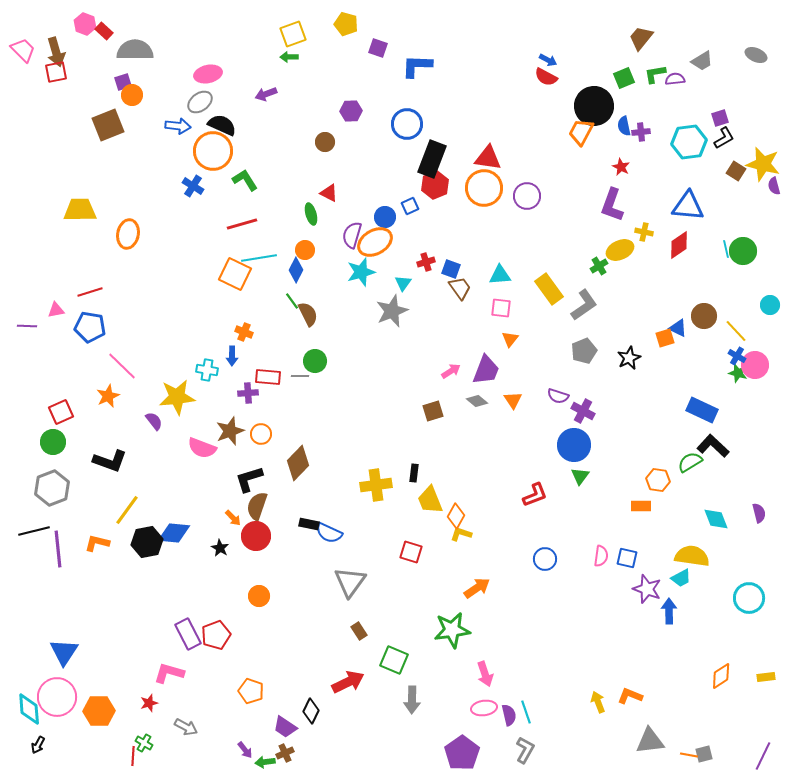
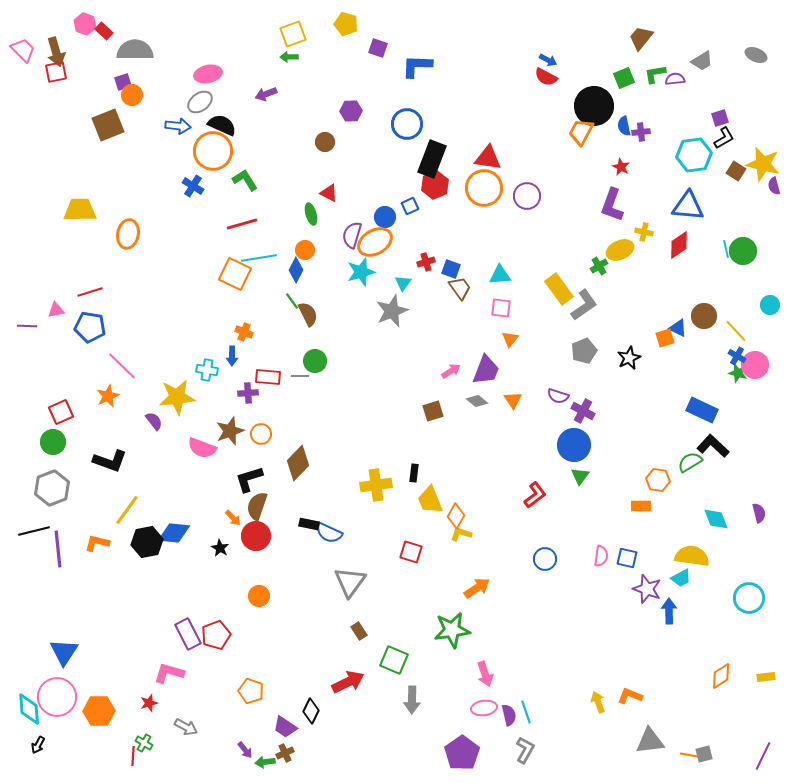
cyan hexagon at (689, 142): moved 5 px right, 13 px down
yellow rectangle at (549, 289): moved 10 px right
red L-shape at (535, 495): rotated 16 degrees counterclockwise
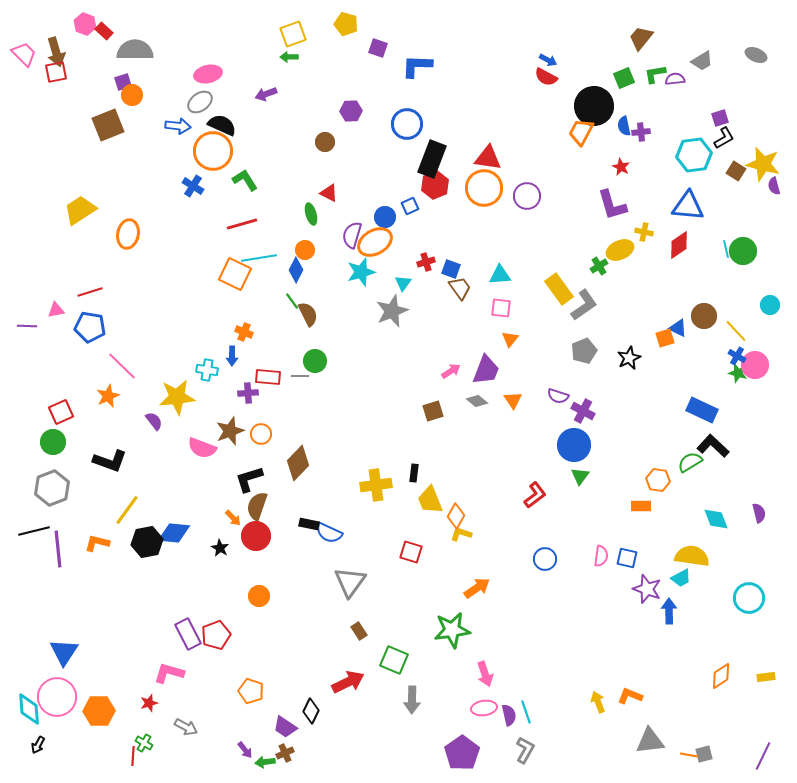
pink trapezoid at (23, 50): moved 1 px right, 4 px down
purple L-shape at (612, 205): rotated 36 degrees counterclockwise
yellow trapezoid at (80, 210): rotated 32 degrees counterclockwise
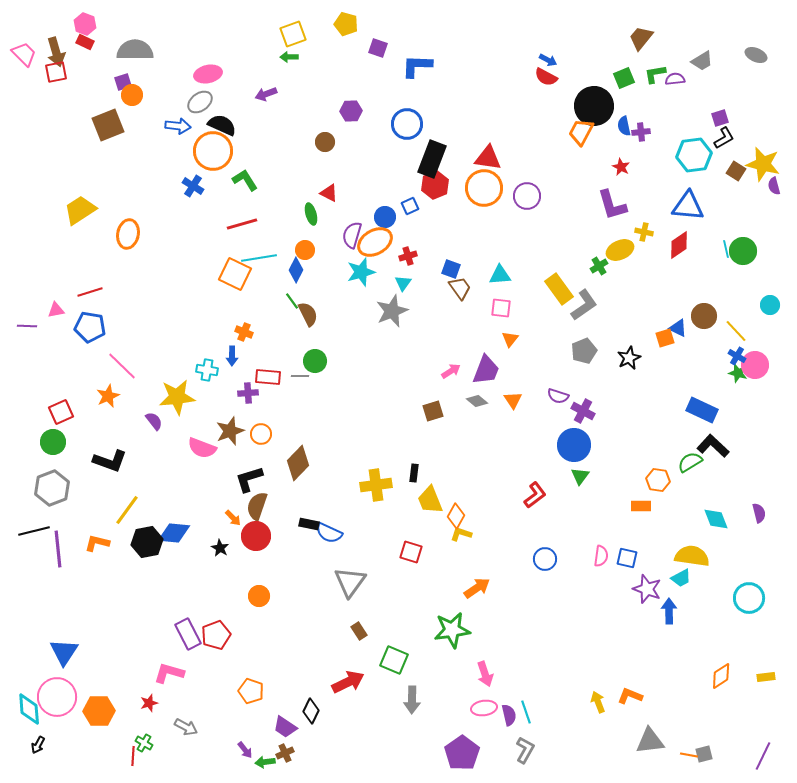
red rectangle at (104, 31): moved 19 px left, 11 px down; rotated 18 degrees counterclockwise
red cross at (426, 262): moved 18 px left, 6 px up
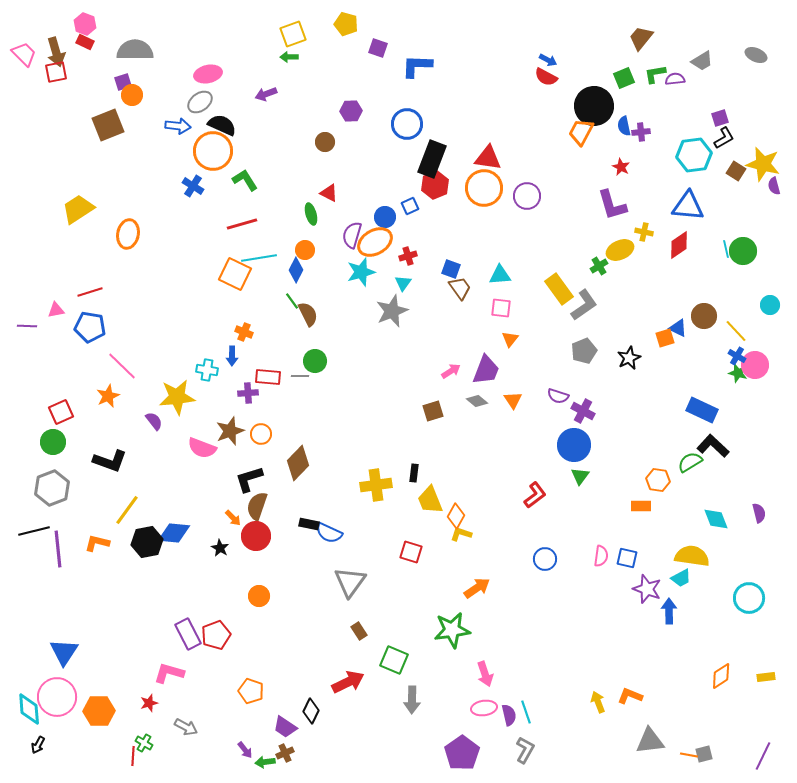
yellow trapezoid at (80, 210): moved 2 px left, 1 px up
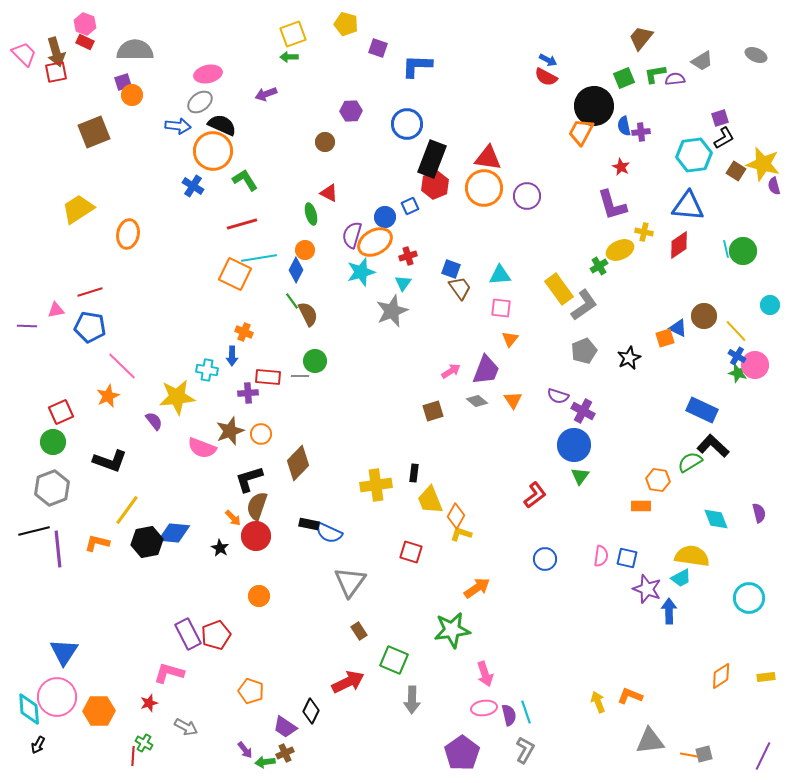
brown square at (108, 125): moved 14 px left, 7 px down
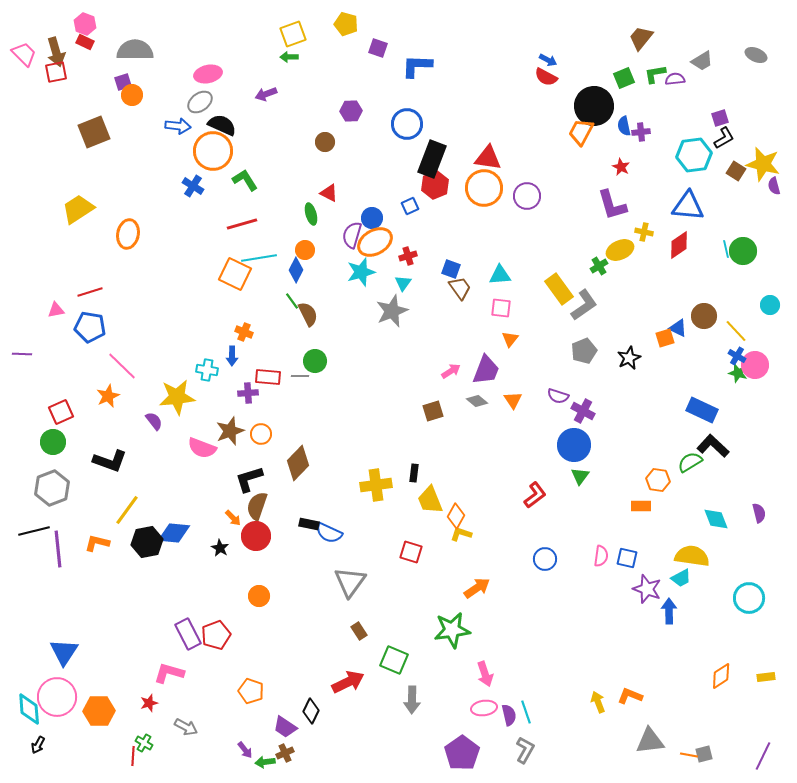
blue circle at (385, 217): moved 13 px left, 1 px down
purple line at (27, 326): moved 5 px left, 28 px down
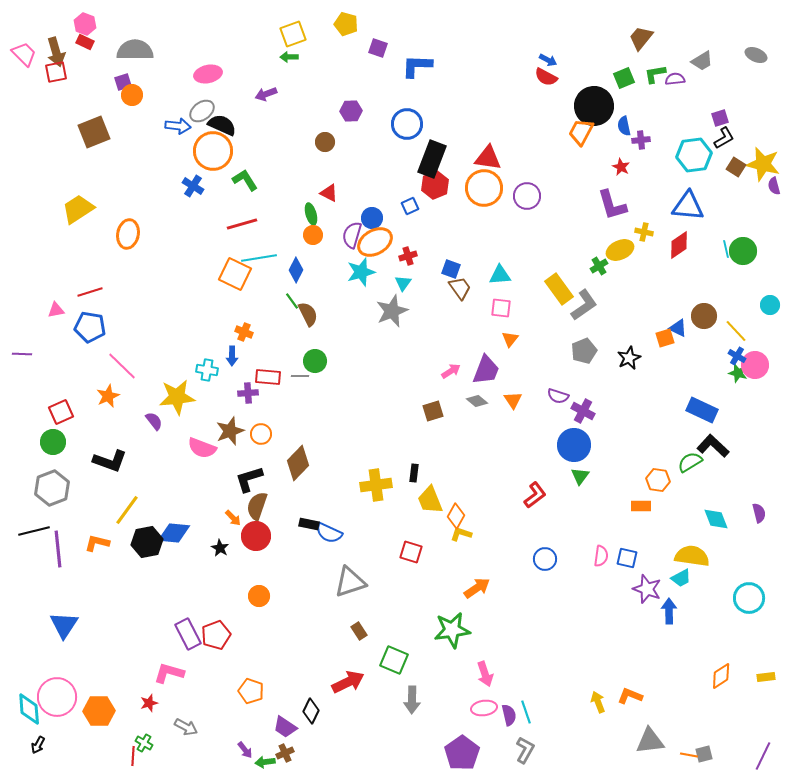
gray ellipse at (200, 102): moved 2 px right, 9 px down
purple cross at (641, 132): moved 8 px down
brown square at (736, 171): moved 4 px up
orange circle at (305, 250): moved 8 px right, 15 px up
gray triangle at (350, 582): rotated 36 degrees clockwise
blue triangle at (64, 652): moved 27 px up
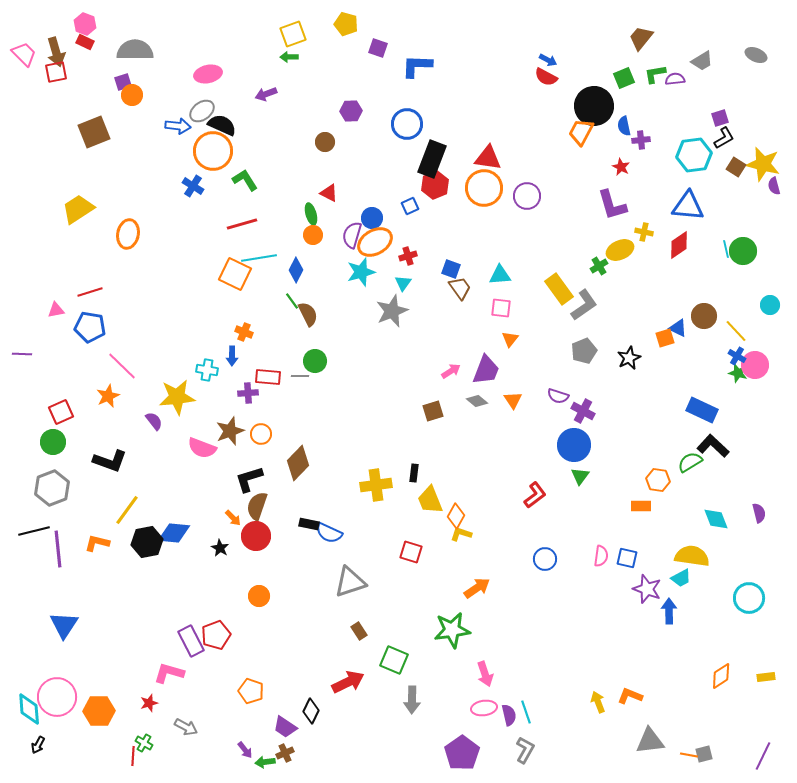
purple rectangle at (188, 634): moved 3 px right, 7 px down
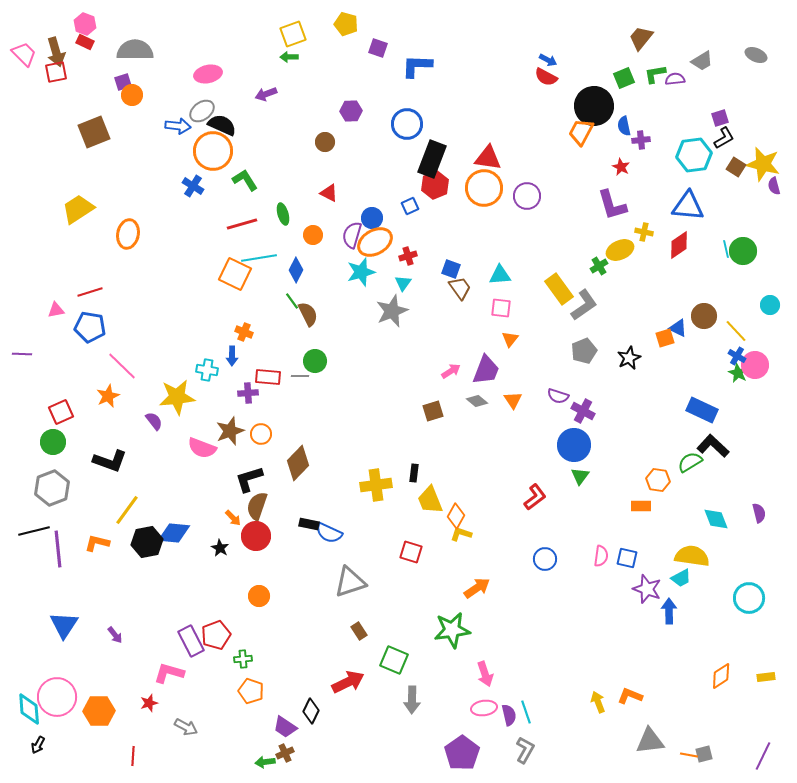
green ellipse at (311, 214): moved 28 px left
green star at (738, 373): rotated 12 degrees clockwise
red L-shape at (535, 495): moved 2 px down
green cross at (144, 743): moved 99 px right, 84 px up; rotated 36 degrees counterclockwise
purple arrow at (245, 750): moved 130 px left, 115 px up
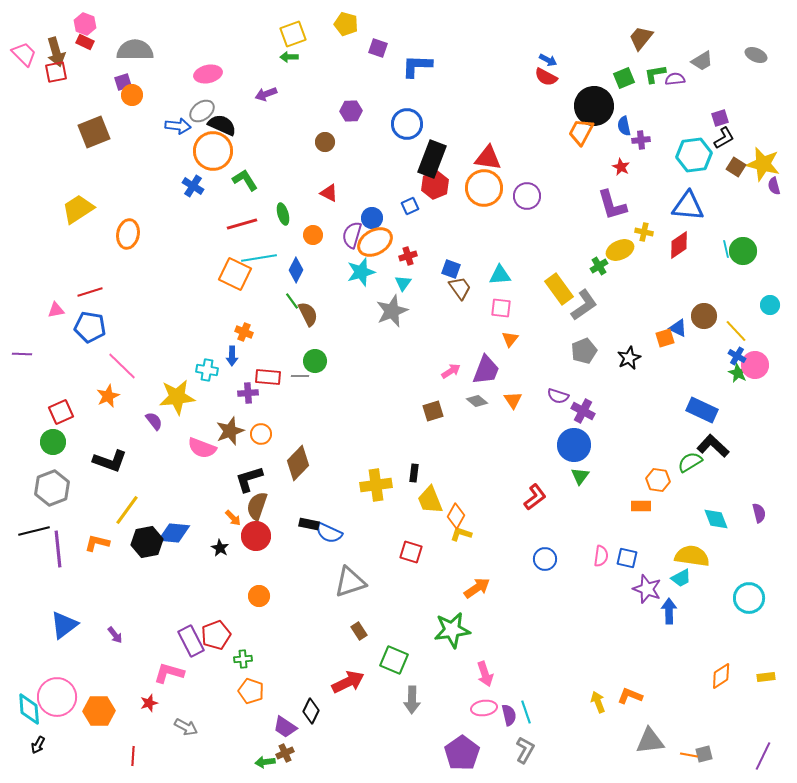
blue triangle at (64, 625): rotated 20 degrees clockwise
